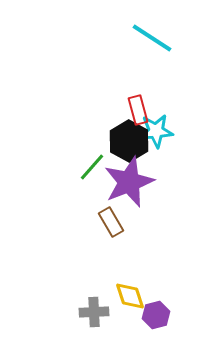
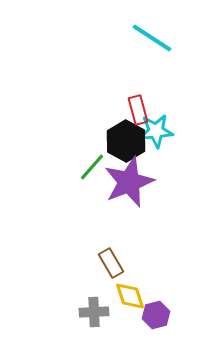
black hexagon: moved 3 px left
brown rectangle: moved 41 px down
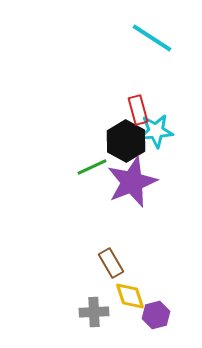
green line: rotated 24 degrees clockwise
purple star: moved 3 px right
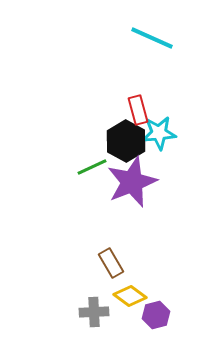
cyan line: rotated 9 degrees counterclockwise
cyan star: moved 3 px right, 2 px down
yellow diamond: rotated 36 degrees counterclockwise
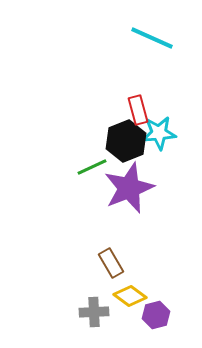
black hexagon: rotated 9 degrees clockwise
purple star: moved 3 px left, 6 px down
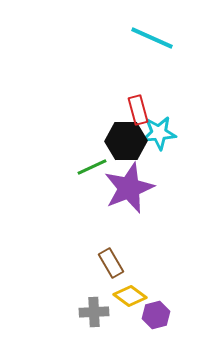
black hexagon: rotated 21 degrees clockwise
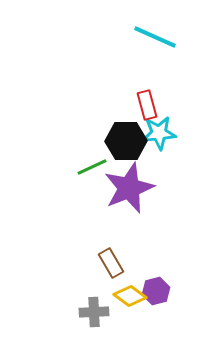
cyan line: moved 3 px right, 1 px up
red rectangle: moved 9 px right, 5 px up
purple hexagon: moved 24 px up
